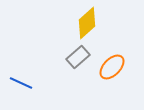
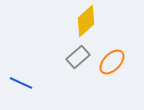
yellow diamond: moved 1 px left, 2 px up
orange ellipse: moved 5 px up
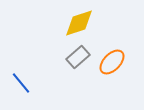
yellow diamond: moved 7 px left, 2 px down; rotated 24 degrees clockwise
blue line: rotated 25 degrees clockwise
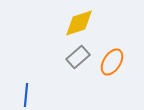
orange ellipse: rotated 12 degrees counterclockwise
blue line: moved 5 px right, 12 px down; rotated 45 degrees clockwise
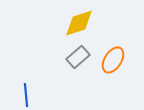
orange ellipse: moved 1 px right, 2 px up
blue line: rotated 10 degrees counterclockwise
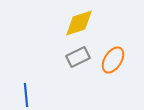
gray rectangle: rotated 15 degrees clockwise
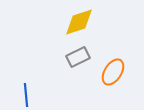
yellow diamond: moved 1 px up
orange ellipse: moved 12 px down
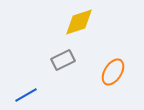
gray rectangle: moved 15 px left, 3 px down
blue line: rotated 65 degrees clockwise
